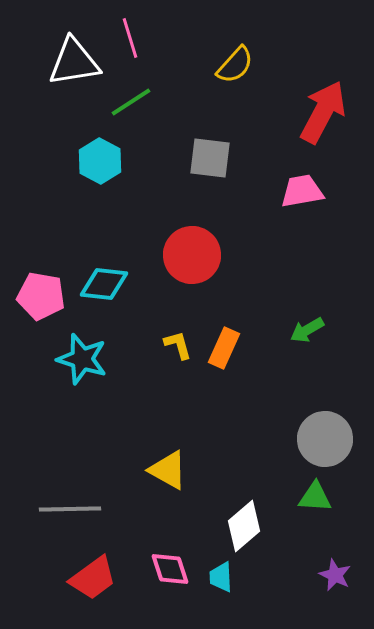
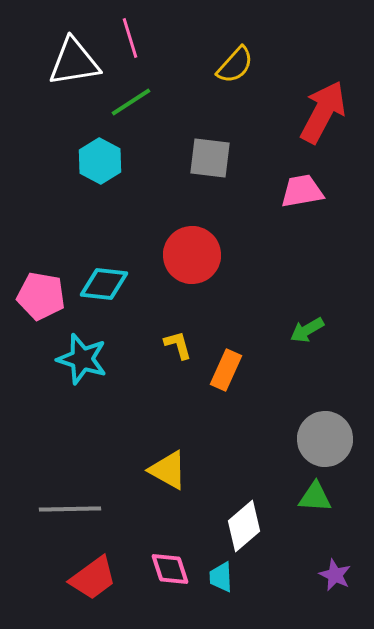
orange rectangle: moved 2 px right, 22 px down
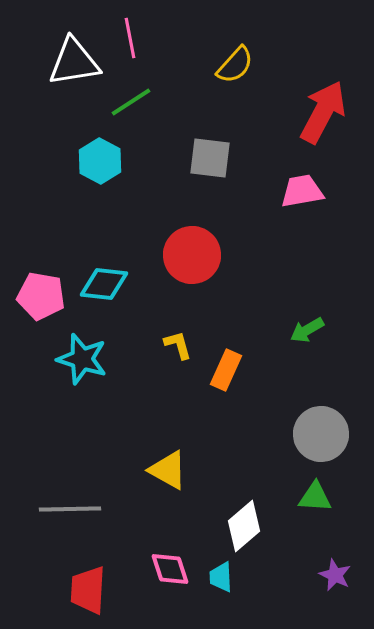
pink line: rotated 6 degrees clockwise
gray circle: moved 4 px left, 5 px up
red trapezoid: moved 5 px left, 12 px down; rotated 129 degrees clockwise
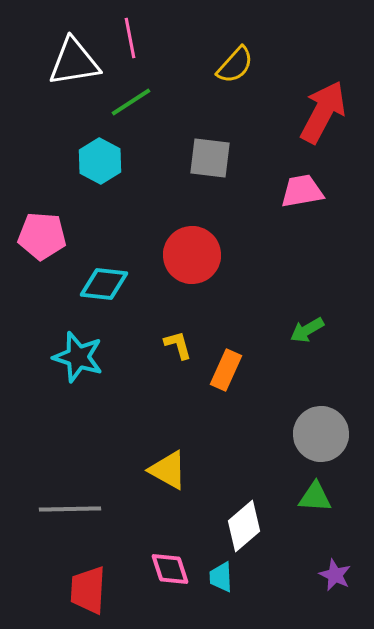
pink pentagon: moved 1 px right, 60 px up; rotated 6 degrees counterclockwise
cyan star: moved 4 px left, 2 px up
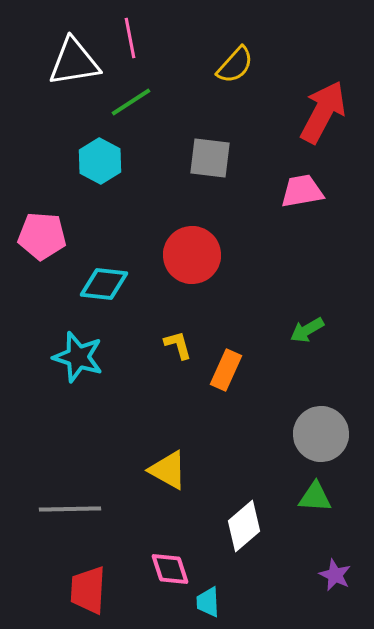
cyan trapezoid: moved 13 px left, 25 px down
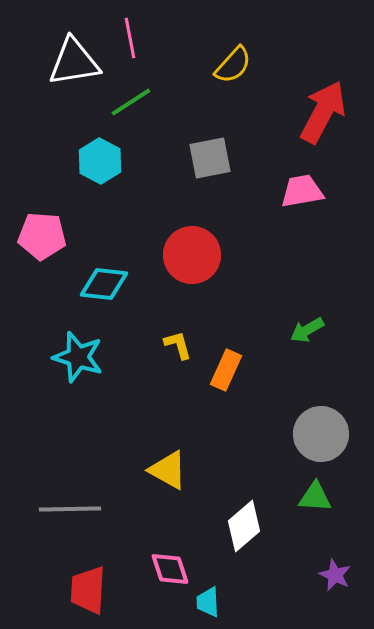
yellow semicircle: moved 2 px left
gray square: rotated 18 degrees counterclockwise
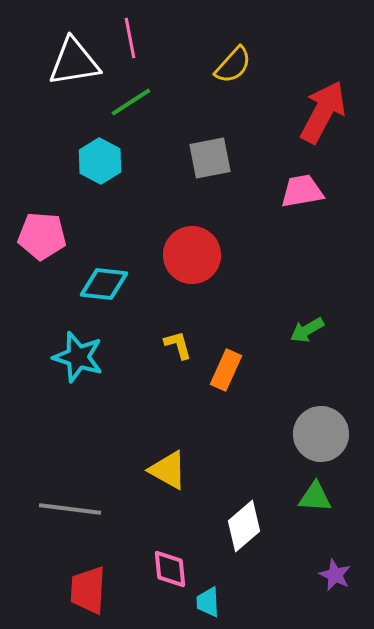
gray line: rotated 8 degrees clockwise
pink diamond: rotated 12 degrees clockwise
